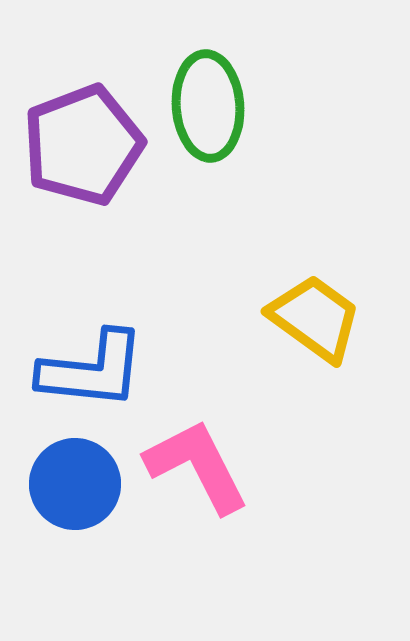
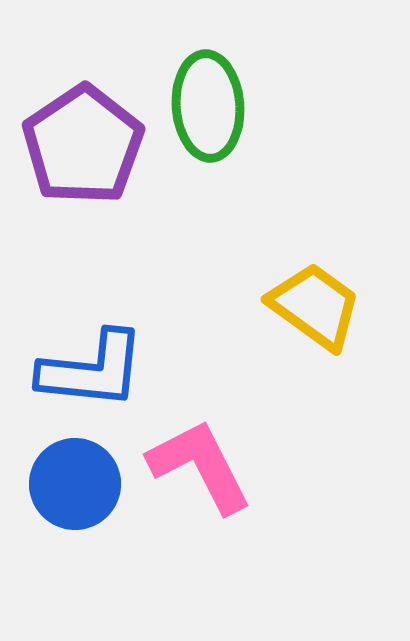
purple pentagon: rotated 13 degrees counterclockwise
yellow trapezoid: moved 12 px up
pink L-shape: moved 3 px right
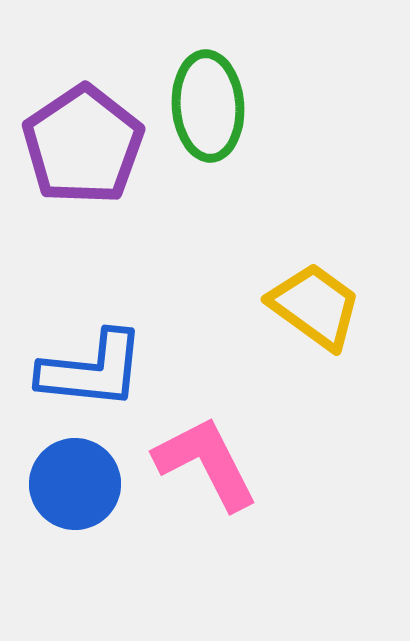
pink L-shape: moved 6 px right, 3 px up
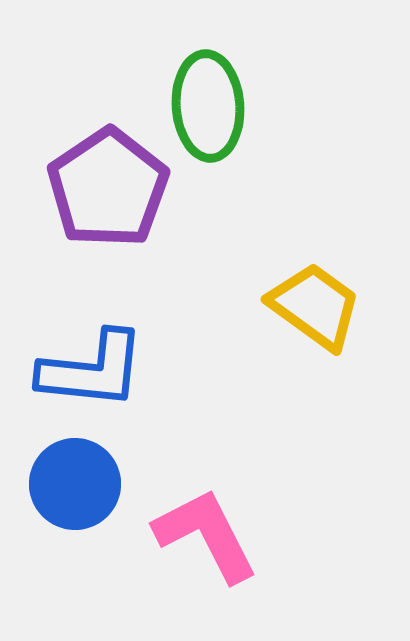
purple pentagon: moved 25 px right, 43 px down
pink L-shape: moved 72 px down
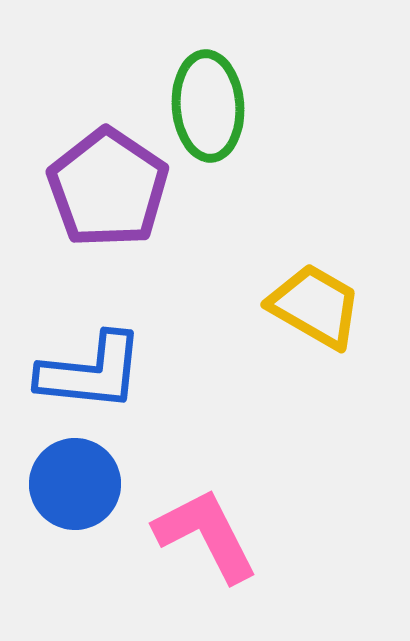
purple pentagon: rotated 4 degrees counterclockwise
yellow trapezoid: rotated 6 degrees counterclockwise
blue L-shape: moved 1 px left, 2 px down
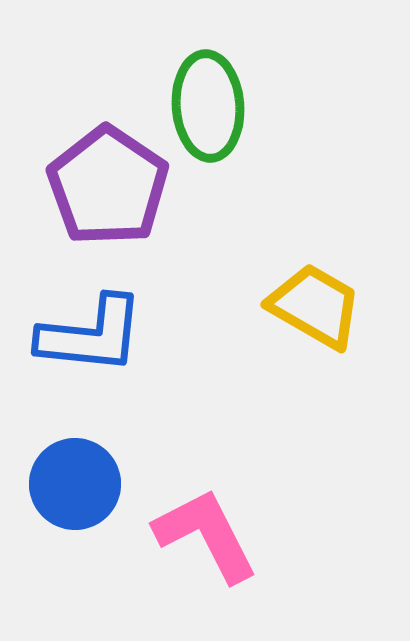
purple pentagon: moved 2 px up
blue L-shape: moved 37 px up
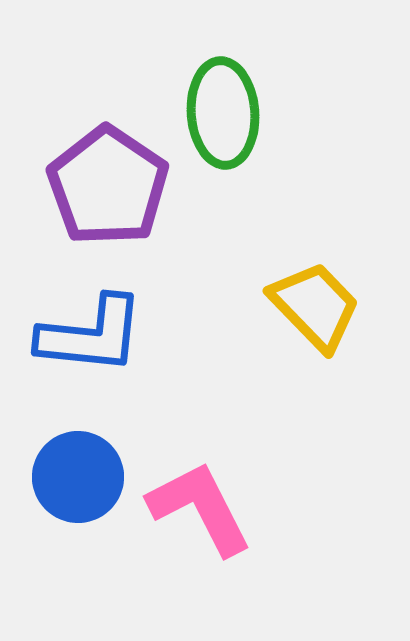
green ellipse: moved 15 px right, 7 px down
yellow trapezoid: rotated 16 degrees clockwise
blue circle: moved 3 px right, 7 px up
pink L-shape: moved 6 px left, 27 px up
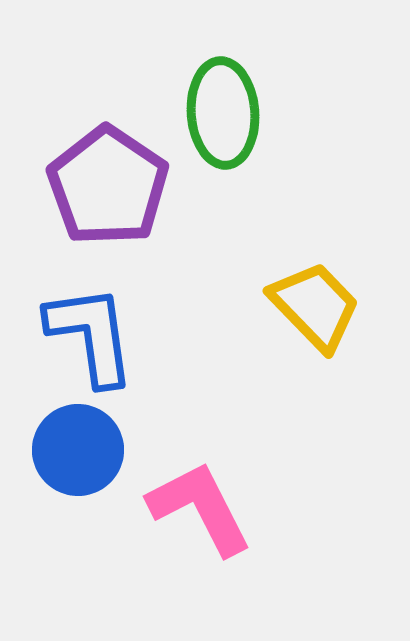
blue L-shape: rotated 104 degrees counterclockwise
blue circle: moved 27 px up
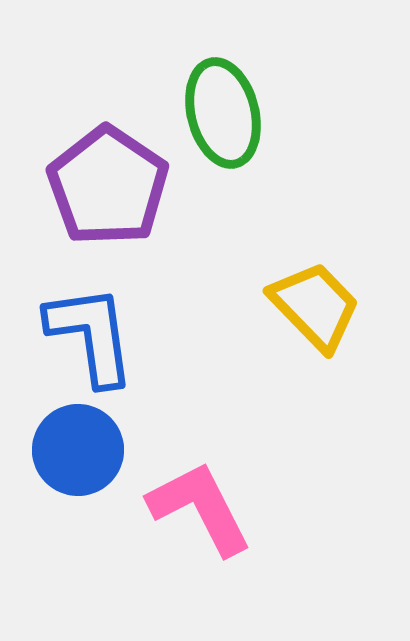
green ellipse: rotated 10 degrees counterclockwise
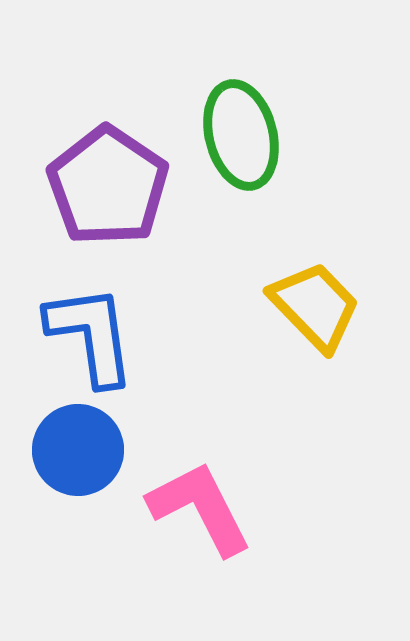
green ellipse: moved 18 px right, 22 px down
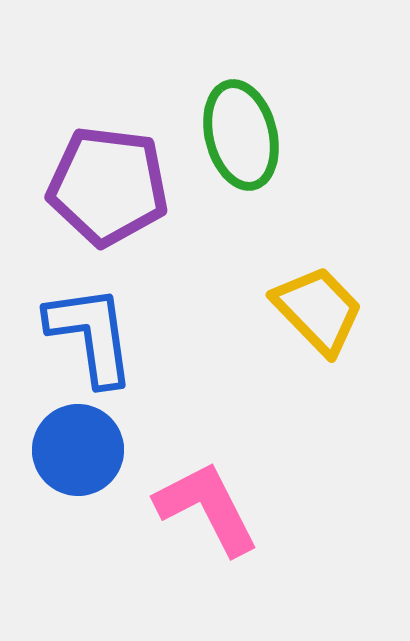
purple pentagon: rotated 27 degrees counterclockwise
yellow trapezoid: moved 3 px right, 4 px down
pink L-shape: moved 7 px right
